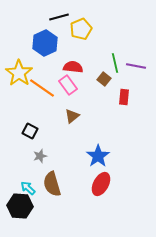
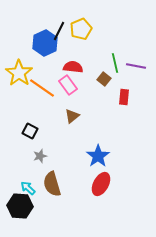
black line: moved 14 px down; rotated 48 degrees counterclockwise
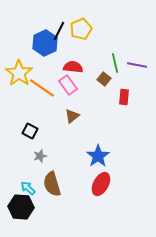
purple line: moved 1 px right, 1 px up
black hexagon: moved 1 px right, 1 px down
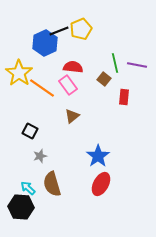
black line: rotated 42 degrees clockwise
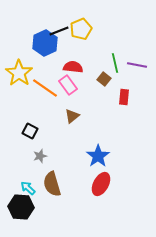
orange line: moved 3 px right
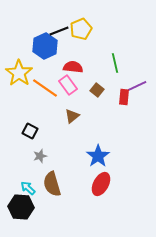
blue hexagon: moved 3 px down
purple line: moved 21 px down; rotated 36 degrees counterclockwise
brown square: moved 7 px left, 11 px down
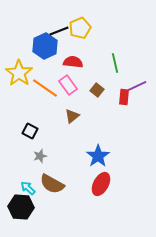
yellow pentagon: moved 1 px left, 1 px up
red semicircle: moved 5 px up
brown semicircle: rotated 45 degrees counterclockwise
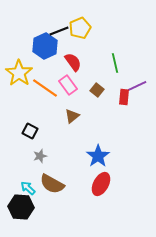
red semicircle: rotated 48 degrees clockwise
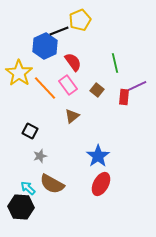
yellow pentagon: moved 8 px up
orange line: rotated 12 degrees clockwise
